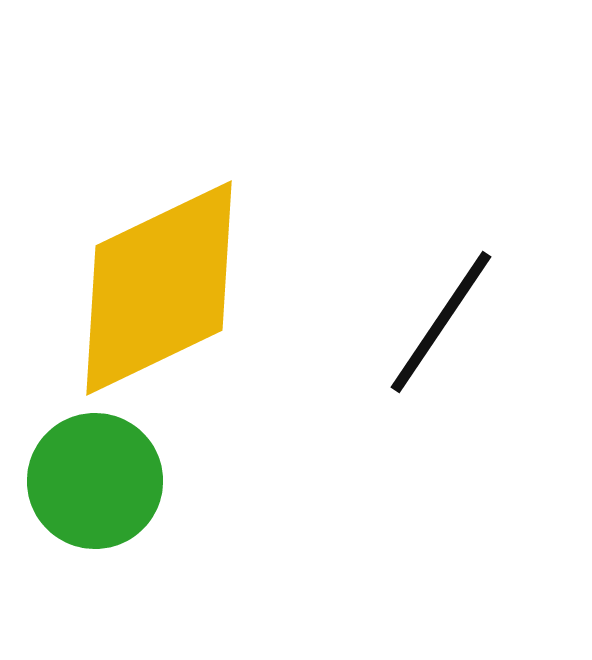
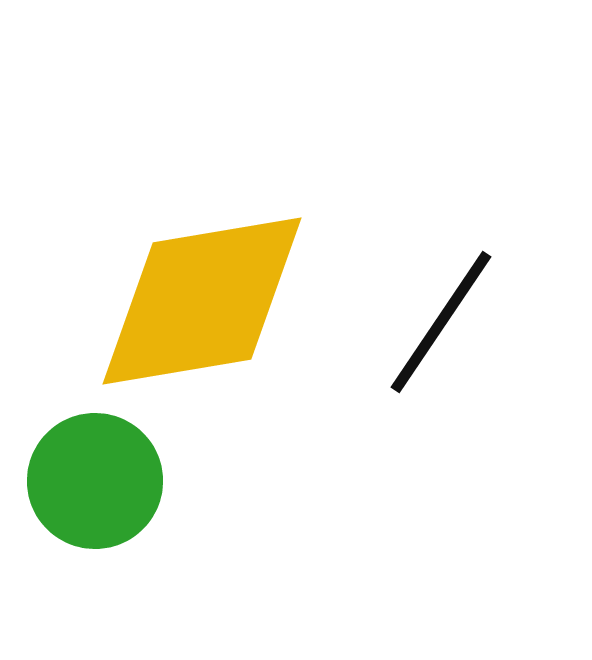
yellow diamond: moved 43 px right, 13 px down; rotated 16 degrees clockwise
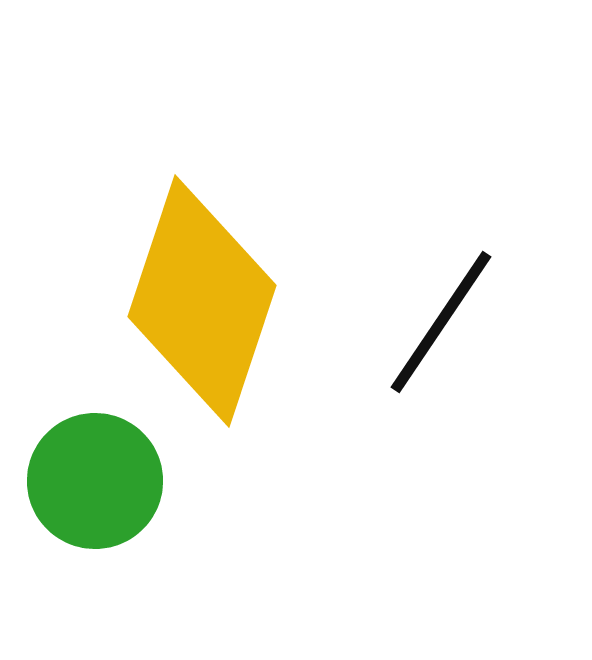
yellow diamond: rotated 62 degrees counterclockwise
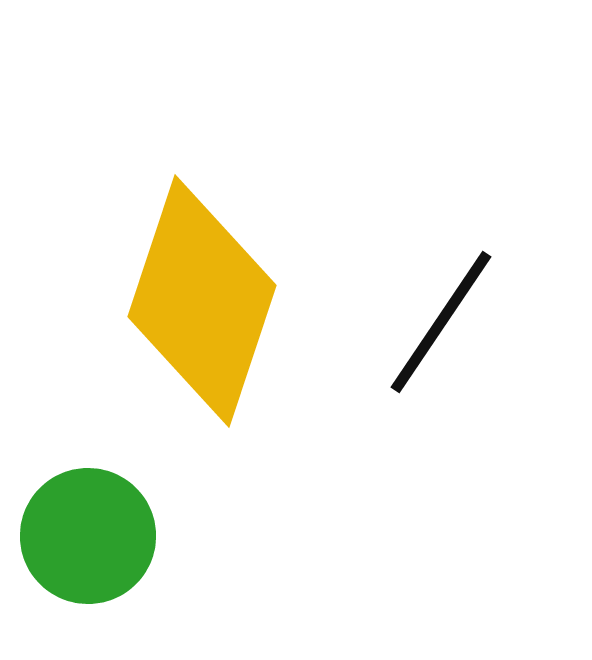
green circle: moved 7 px left, 55 px down
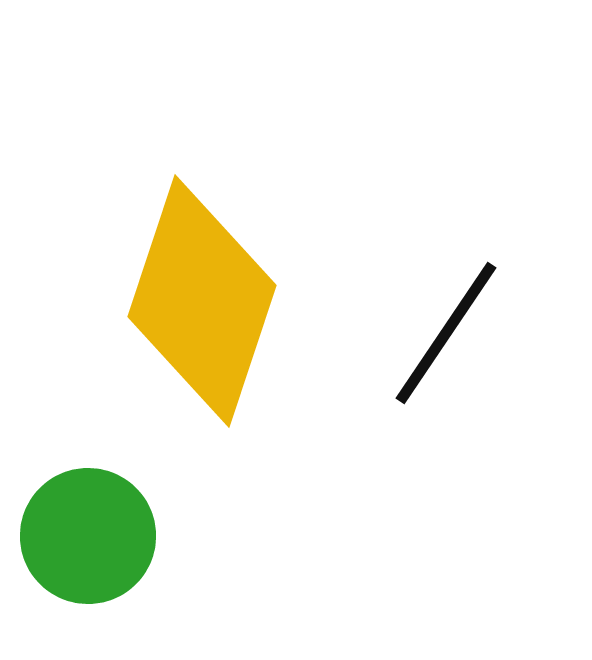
black line: moved 5 px right, 11 px down
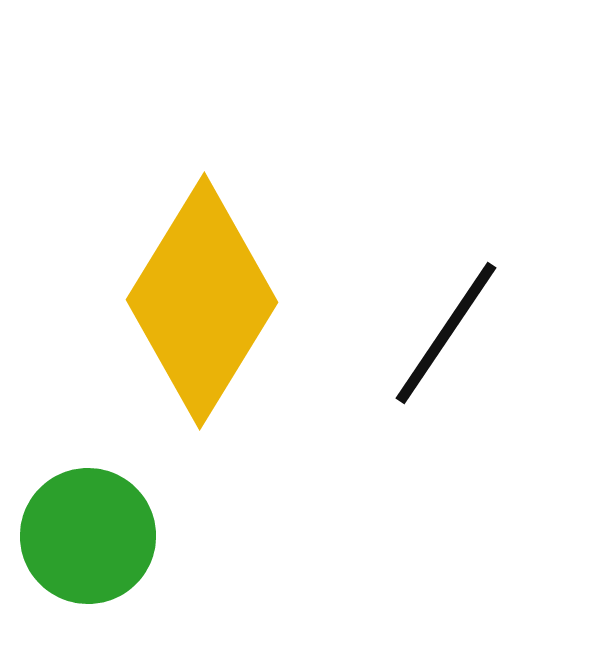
yellow diamond: rotated 13 degrees clockwise
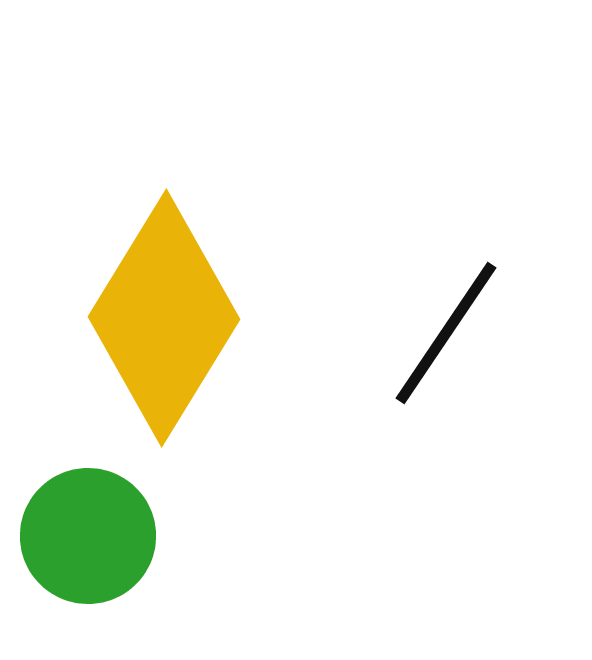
yellow diamond: moved 38 px left, 17 px down
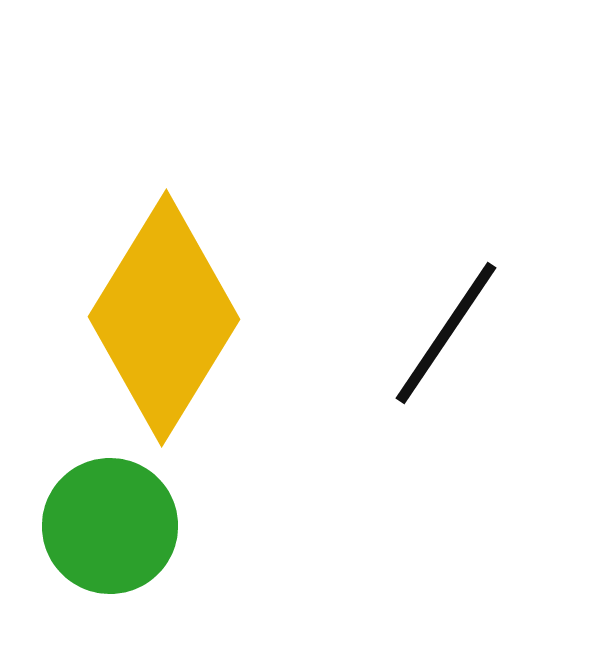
green circle: moved 22 px right, 10 px up
